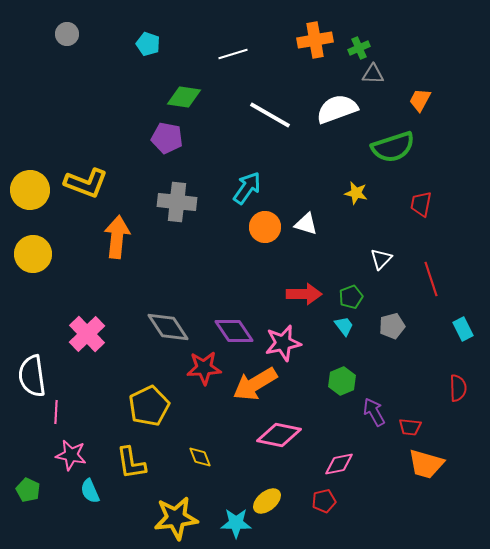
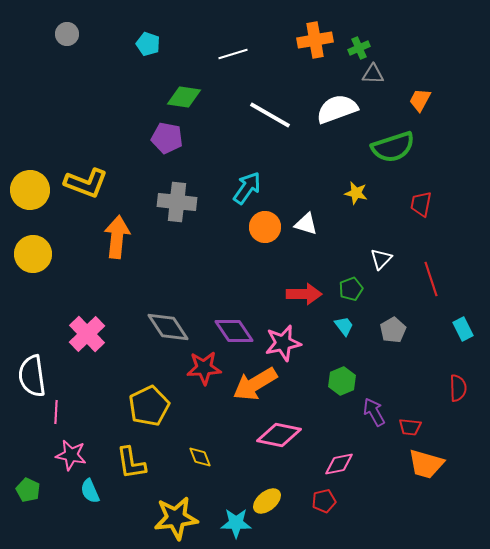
green pentagon at (351, 297): moved 8 px up
gray pentagon at (392, 326): moved 1 px right, 4 px down; rotated 15 degrees counterclockwise
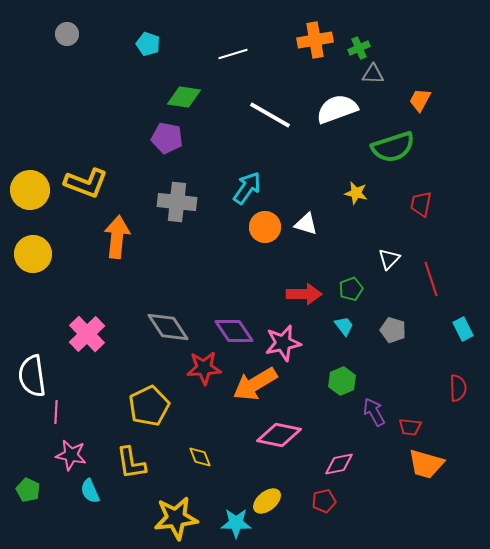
white triangle at (381, 259): moved 8 px right
gray pentagon at (393, 330): rotated 25 degrees counterclockwise
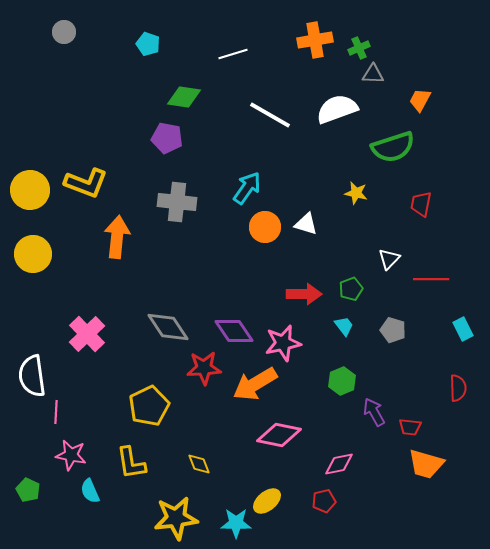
gray circle at (67, 34): moved 3 px left, 2 px up
red line at (431, 279): rotated 72 degrees counterclockwise
yellow diamond at (200, 457): moved 1 px left, 7 px down
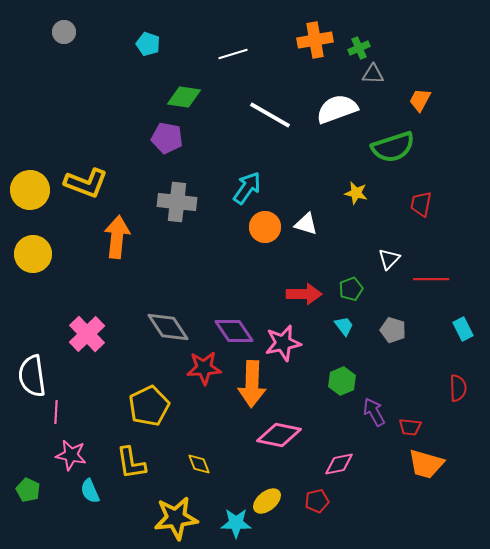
orange arrow at (255, 384): moved 3 px left; rotated 57 degrees counterclockwise
red pentagon at (324, 501): moved 7 px left
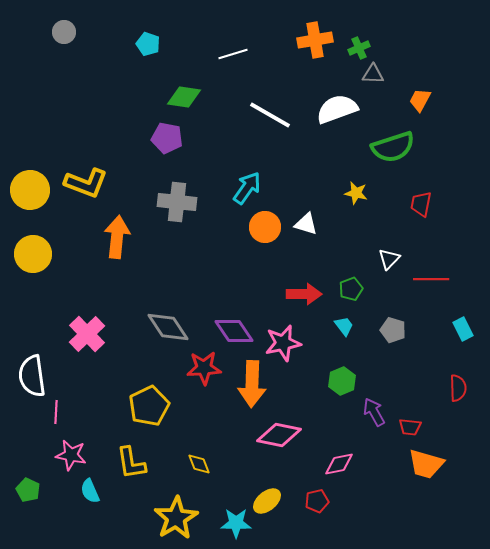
yellow star at (176, 518): rotated 24 degrees counterclockwise
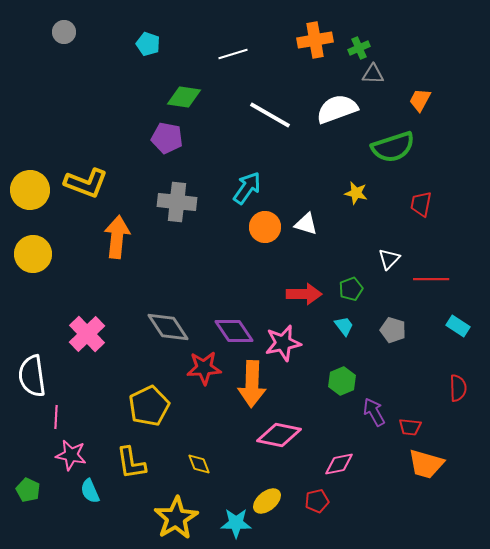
cyan rectangle at (463, 329): moved 5 px left, 3 px up; rotated 30 degrees counterclockwise
pink line at (56, 412): moved 5 px down
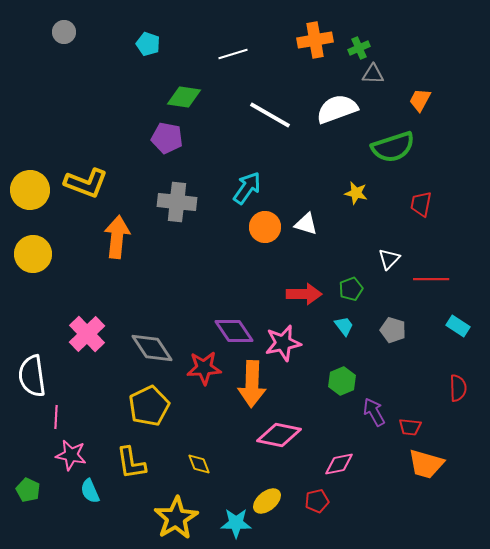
gray diamond at (168, 327): moved 16 px left, 21 px down
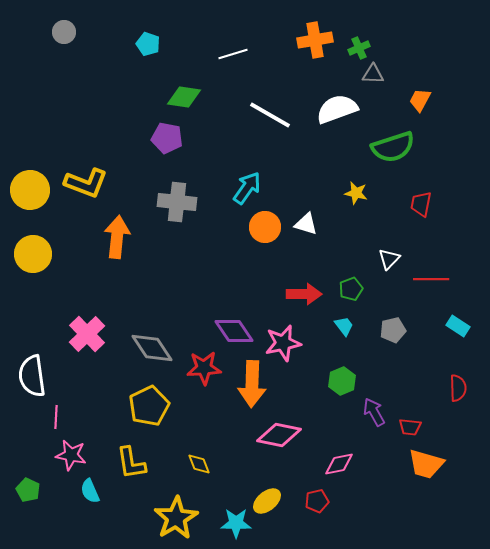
gray pentagon at (393, 330): rotated 30 degrees counterclockwise
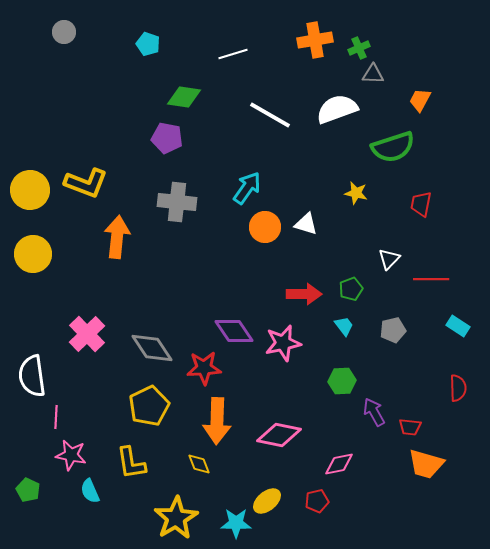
green hexagon at (342, 381): rotated 20 degrees clockwise
orange arrow at (252, 384): moved 35 px left, 37 px down
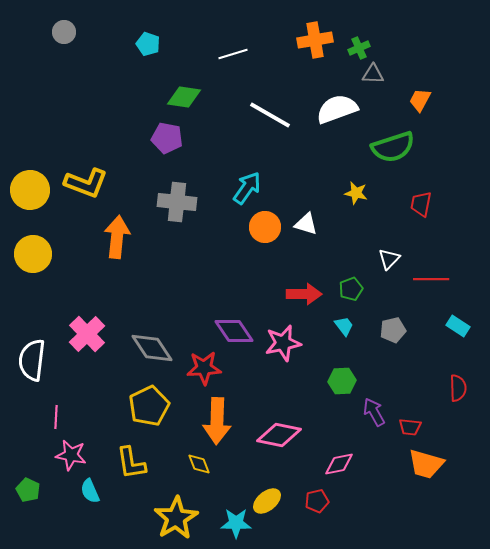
white semicircle at (32, 376): moved 16 px up; rotated 15 degrees clockwise
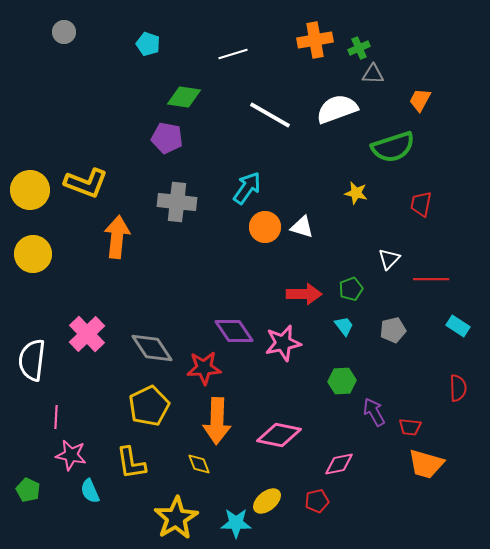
white triangle at (306, 224): moved 4 px left, 3 px down
